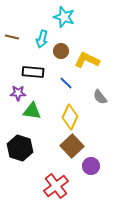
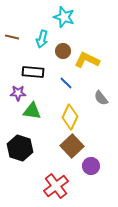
brown circle: moved 2 px right
gray semicircle: moved 1 px right, 1 px down
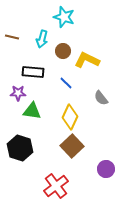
purple circle: moved 15 px right, 3 px down
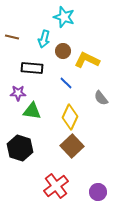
cyan arrow: moved 2 px right
black rectangle: moved 1 px left, 4 px up
purple circle: moved 8 px left, 23 px down
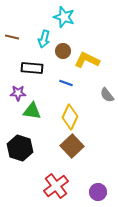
blue line: rotated 24 degrees counterclockwise
gray semicircle: moved 6 px right, 3 px up
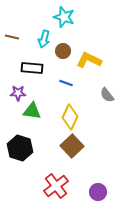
yellow L-shape: moved 2 px right
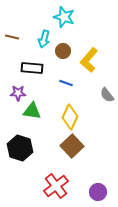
yellow L-shape: rotated 75 degrees counterclockwise
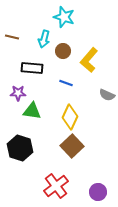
gray semicircle: rotated 28 degrees counterclockwise
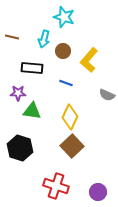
red cross: rotated 35 degrees counterclockwise
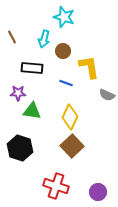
brown line: rotated 48 degrees clockwise
yellow L-shape: moved 7 px down; rotated 130 degrees clockwise
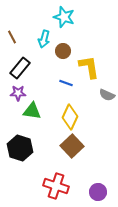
black rectangle: moved 12 px left; rotated 55 degrees counterclockwise
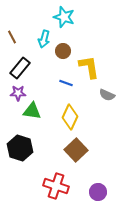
brown square: moved 4 px right, 4 px down
